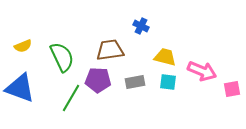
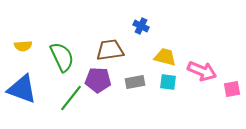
yellow semicircle: rotated 18 degrees clockwise
blue triangle: moved 2 px right, 1 px down
green line: rotated 8 degrees clockwise
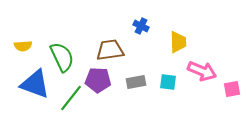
yellow trapezoid: moved 13 px right, 15 px up; rotated 75 degrees clockwise
gray rectangle: moved 1 px right
blue triangle: moved 13 px right, 5 px up
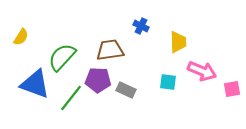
yellow semicircle: moved 2 px left, 9 px up; rotated 54 degrees counterclockwise
green semicircle: rotated 112 degrees counterclockwise
gray rectangle: moved 10 px left, 8 px down; rotated 36 degrees clockwise
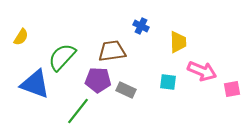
brown trapezoid: moved 2 px right, 1 px down
green line: moved 7 px right, 13 px down
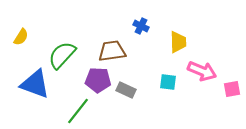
green semicircle: moved 2 px up
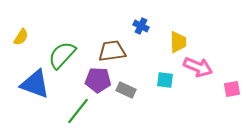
pink arrow: moved 4 px left, 4 px up
cyan square: moved 3 px left, 2 px up
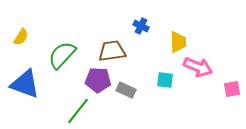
blue triangle: moved 10 px left
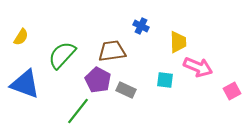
purple pentagon: rotated 25 degrees clockwise
pink square: moved 2 px down; rotated 18 degrees counterclockwise
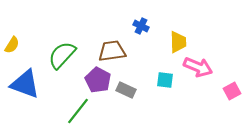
yellow semicircle: moved 9 px left, 8 px down
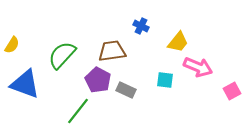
yellow trapezoid: rotated 40 degrees clockwise
